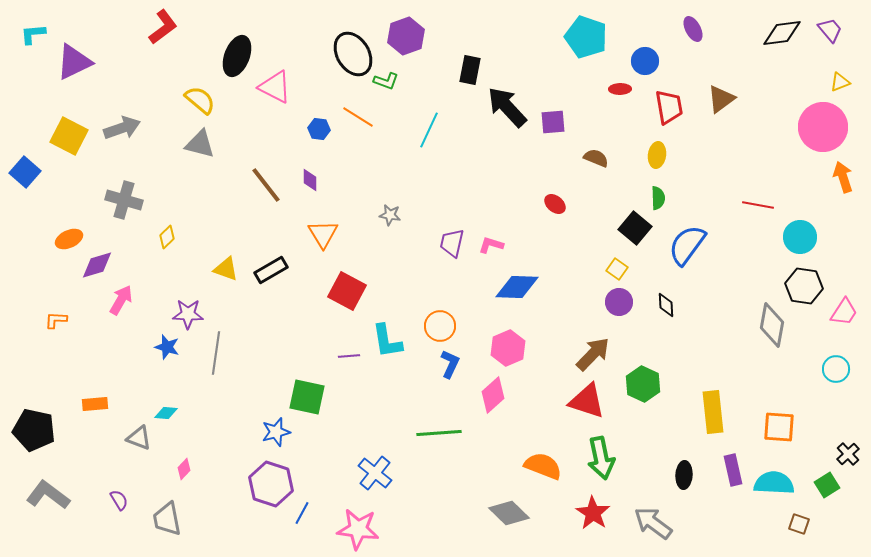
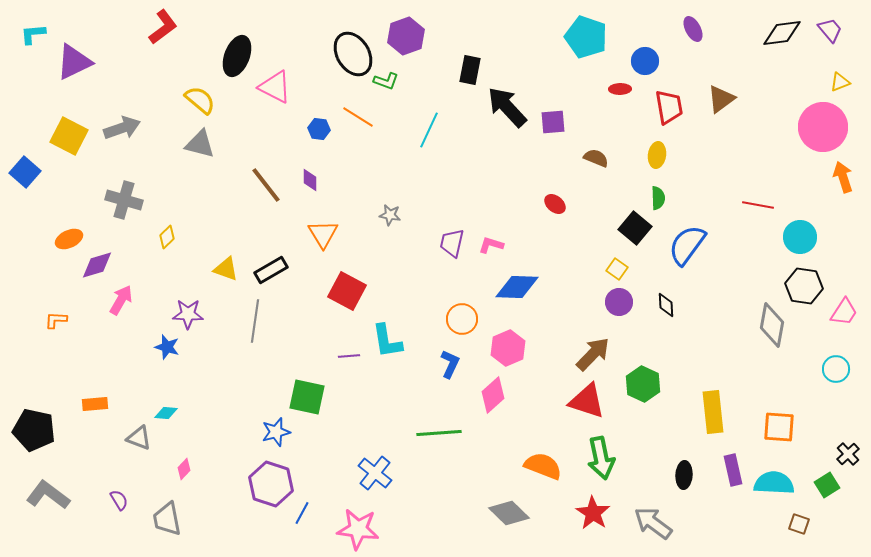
orange circle at (440, 326): moved 22 px right, 7 px up
gray line at (216, 353): moved 39 px right, 32 px up
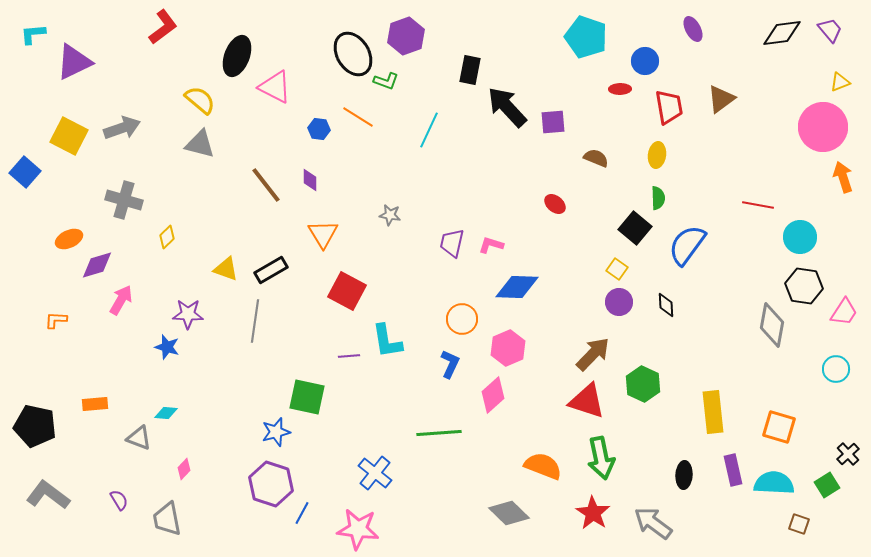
orange square at (779, 427): rotated 12 degrees clockwise
black pentagon at (34, 430): moved 1 px right, 4 px up
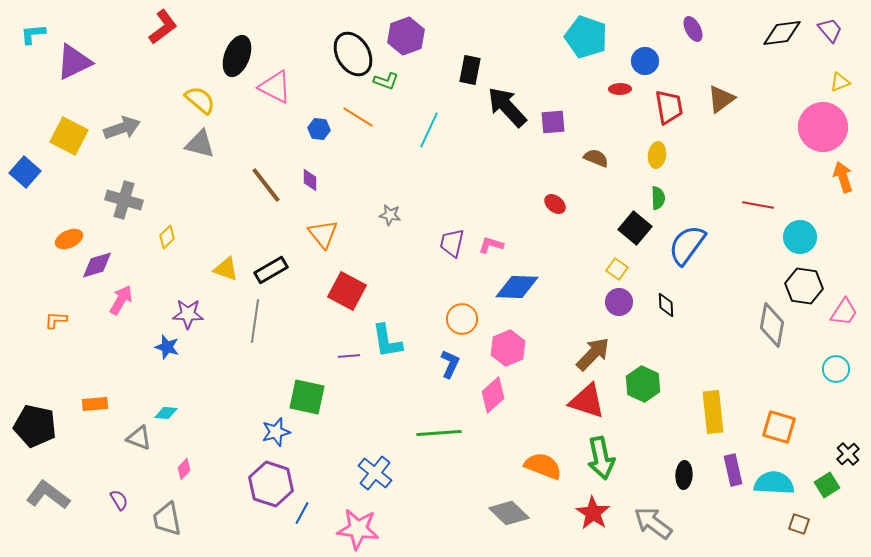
orange triangle at (323, 234): rotated 8 degrees counterclockwise
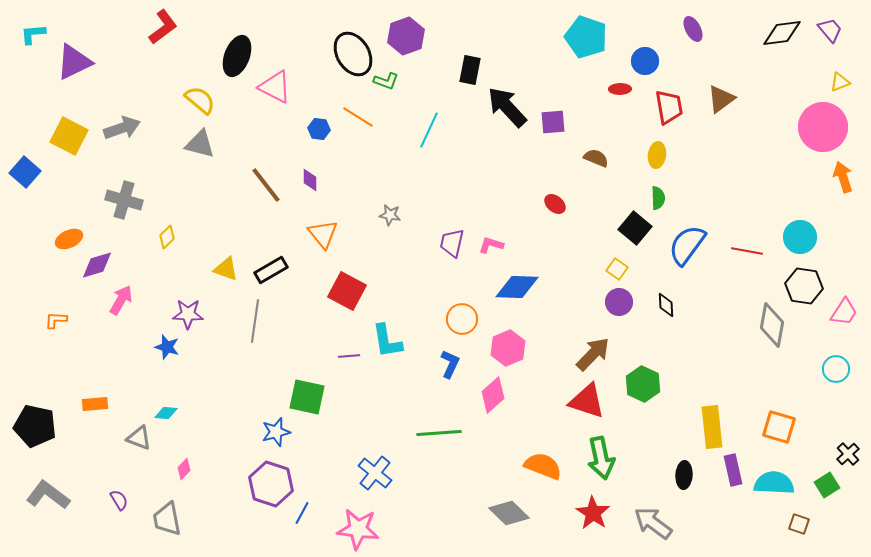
red line at (758, 205): moved 11 px left, 46 px down
yellow rectangle at (713, 412): moved 1 px left, 15 px down
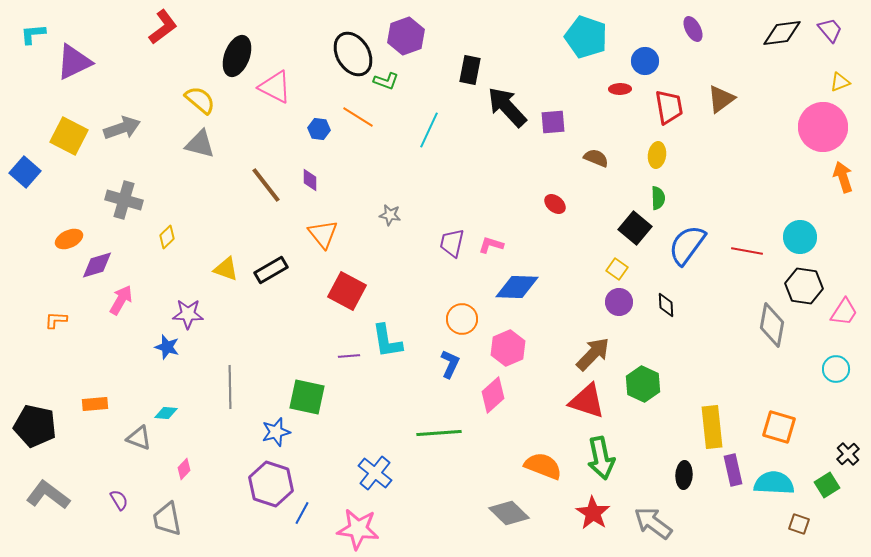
gray line at (255, 321): moved 25 px left, 66 px down; rotated 9 degrees counterclockwise
